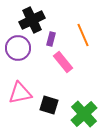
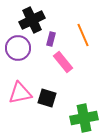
black square: moved 2 px left, 7 px up
green cross: moved 4 px down; rotated 32 degrees clockwise
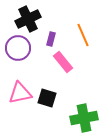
black cross: moved 4 px left, 1 px up
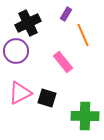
black cross: moved 4 px down
purple rectangle: moved 15 px right, 25 px up; rotated 16 degrees clockwise
purple circle: moved 2 px left, 3 px down
pink triangle: rotated 15 degrees counterclockwise
green cross: moved 1 px right, 2 px up; rotated 12 degrees clockwise
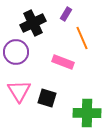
black cross: moved 5 px right
orange line: moved 1 px left, 3 px down
purple circle: moved 1 px down
pink rectangle: rotated 30 degrees counterclockwise
pink triangle: moved 1 px left, 2 px up; rotated 35 degrees counterclockwise
green cross: moved 2 px right, 3 px up
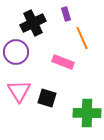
purple rectangle: rotated 48 degrees counterclockwise
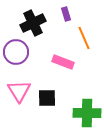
orange line: moved 2 px right
black square: rotated 18 degrees counterclockwise
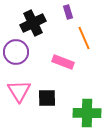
purple rectangle: moved 2 px right, 2 px up
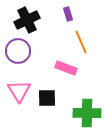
purple rectangle: moved 2 px down
black cross: moved 6 px left, 3 px up
orange line: moved 3 px left, 4 px down
purple circle: moved 2 px right, 1 px up
pink rectangle: moved 3 px right, 6 px down
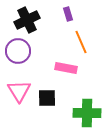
pink rectangle: rotated 10 degrees counterclockwise
